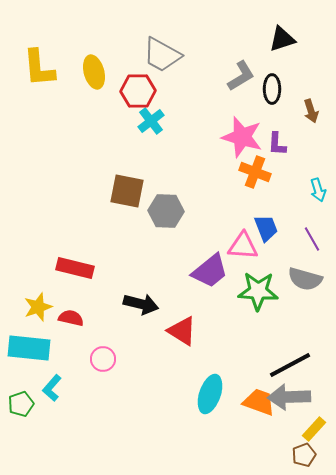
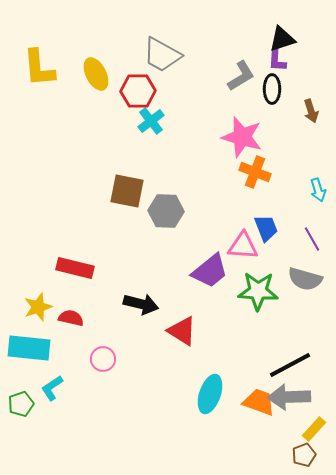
yellow ellipse: moved 2 px right, 2 px down; rotated 12 degrees counterclockwise
purple L-shape: moved 84 px up
cyan L-shape: rotated 16 degrees clockwise
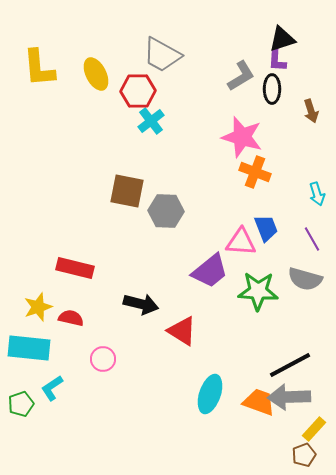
cyan arrow: moved 1 px left, 4 px down
pink triangle: moved 2 px left, 4 px up
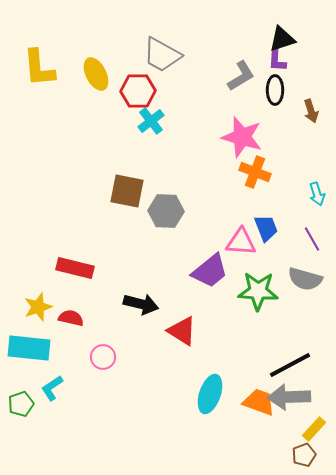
black ellipse: moved 3 px right, 1 px down
pink circle: moved 2 px up
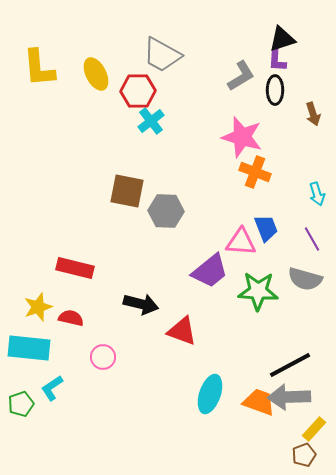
brown arrow: moved 2 px right, 3 px down
red triangle: rotated 12 degrees counterclockwise
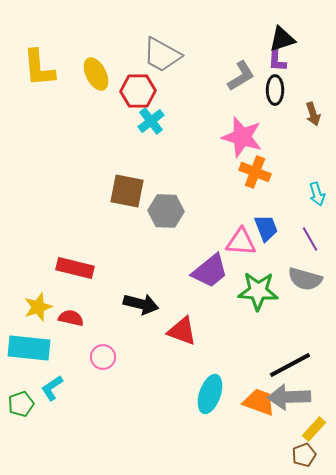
purple line: moved 2 px left
